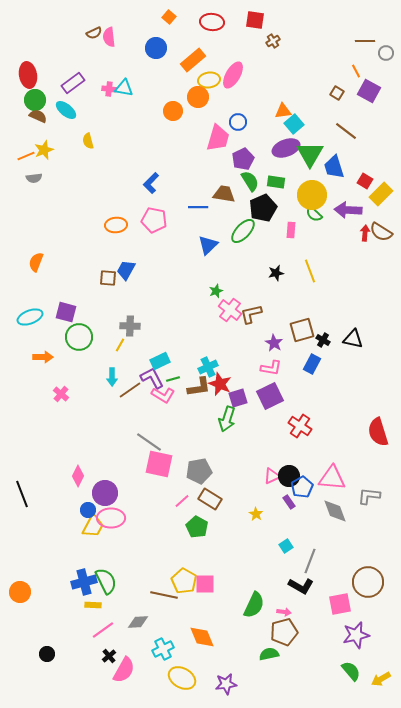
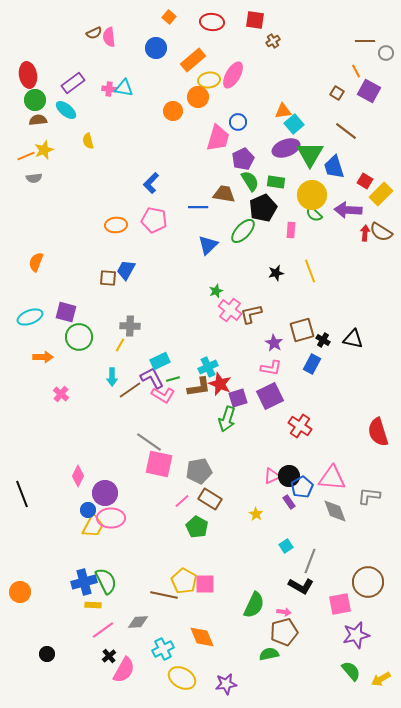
brown semicircle at (38, 116): moved 4 px down; rotated 30 degrees counterclockwise
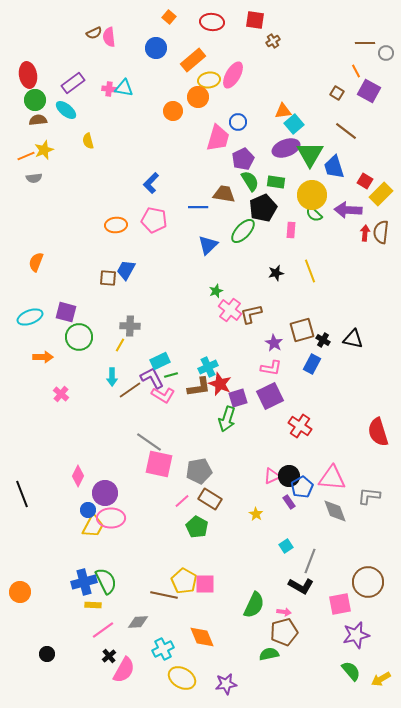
brown line at (365, 41): moved 2 px down
brown semicircle at (381, 232): rotated 65 degrees clockwise
green line at (173, 379): moved 2 px left, 4 px up
